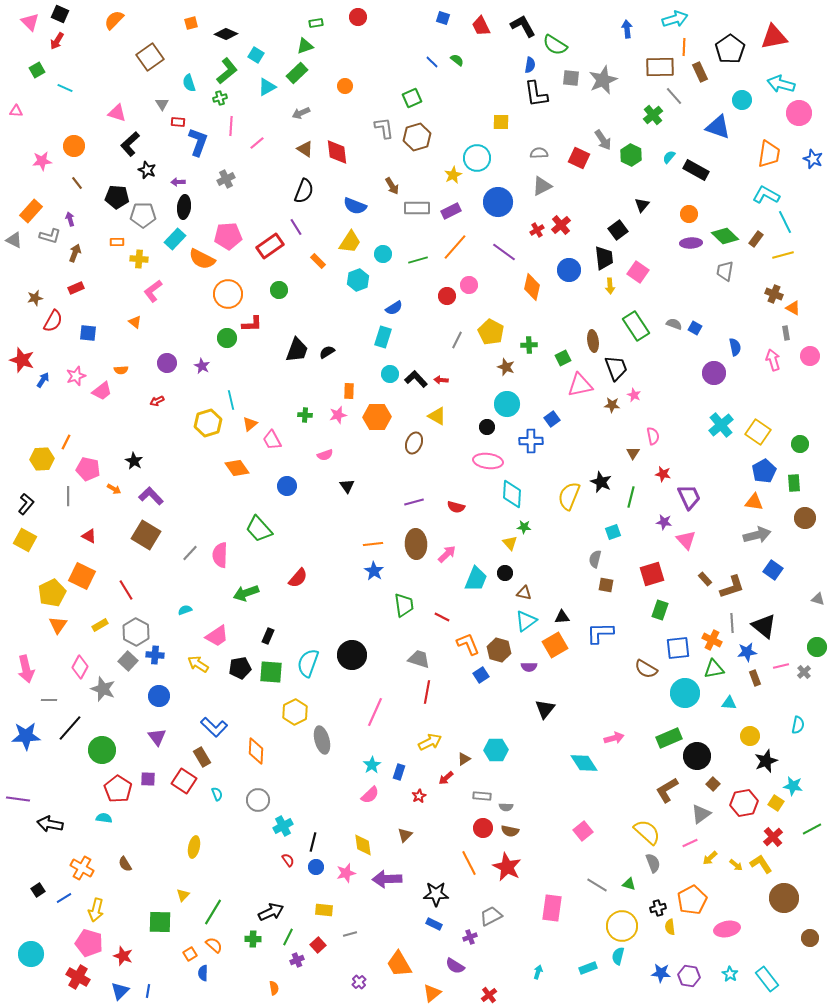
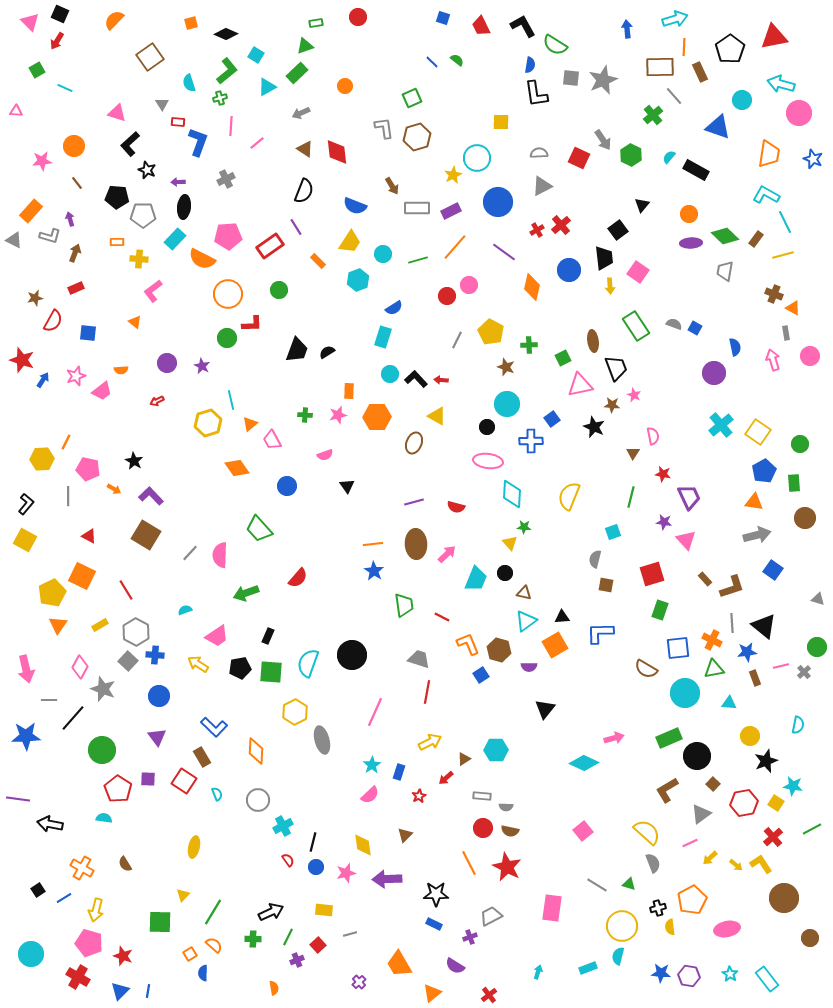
black star at (601, 482): moved 7 px left, 55 px up
black line at (70, 728): moved 3 px right, 10 px up
cyan diamond at (584, 763): rotated 32 degrees counterclockwise
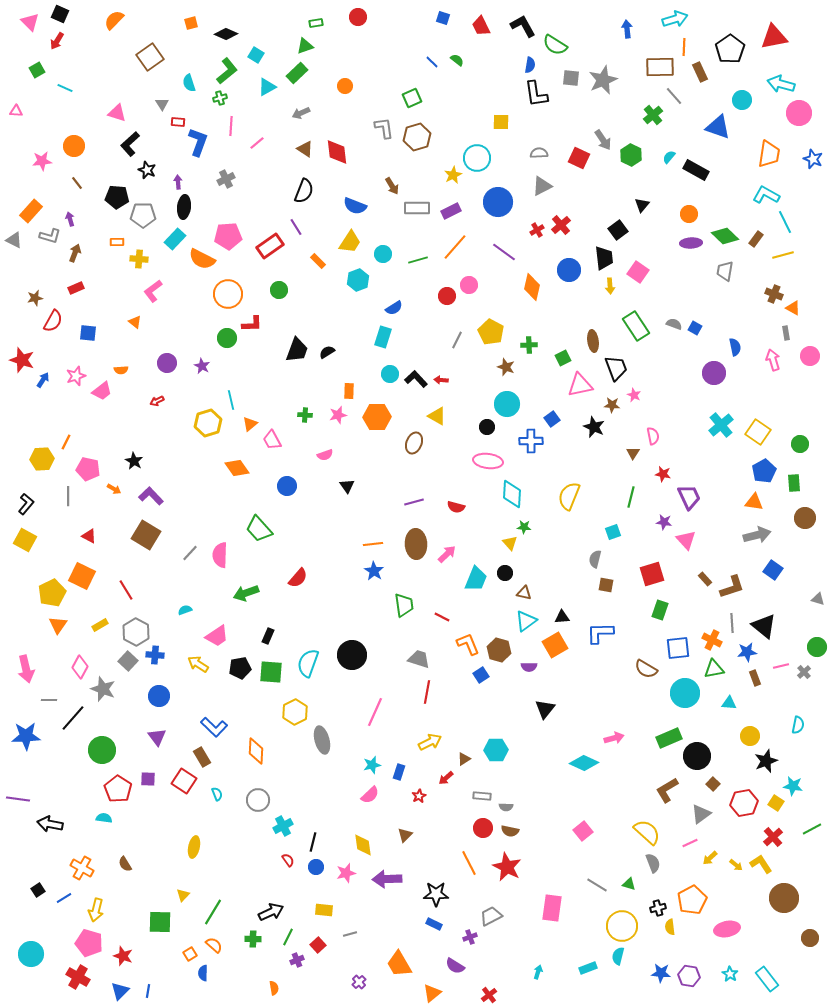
purple arrow at (178, 182): rotated 88 degrees clockwise
cyan star at (372, 765): rotated 18 degrees clockwise
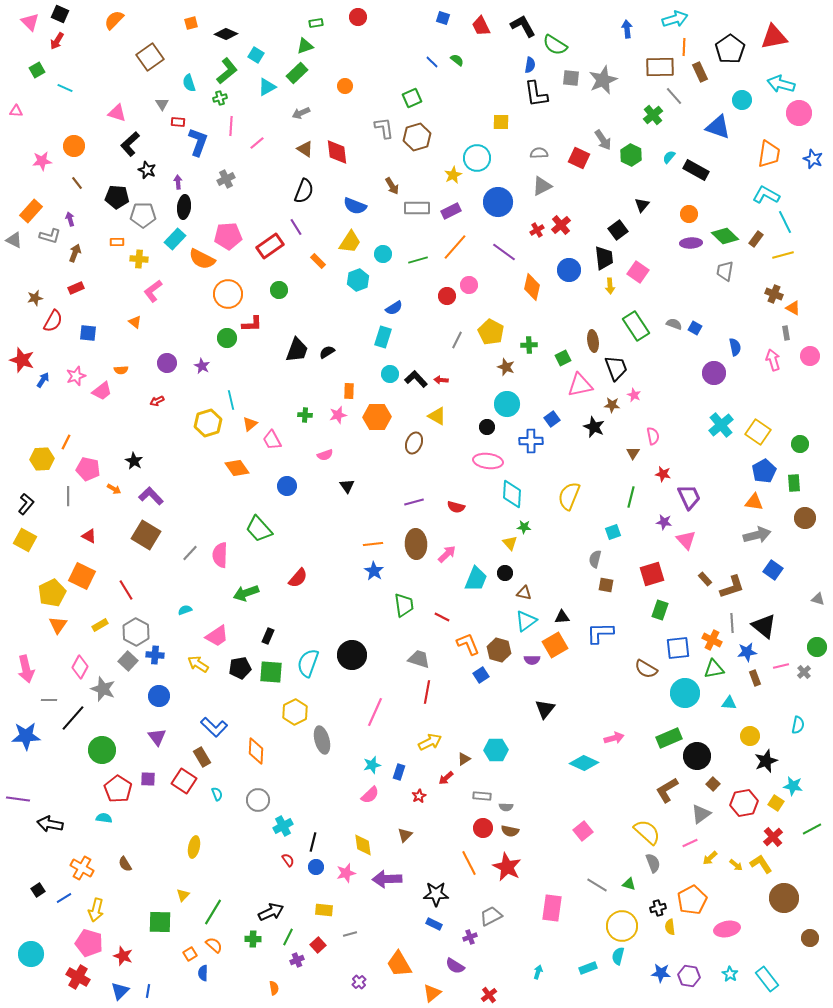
purple semicircle at (529, 667): moved 3 px right, 7 px up
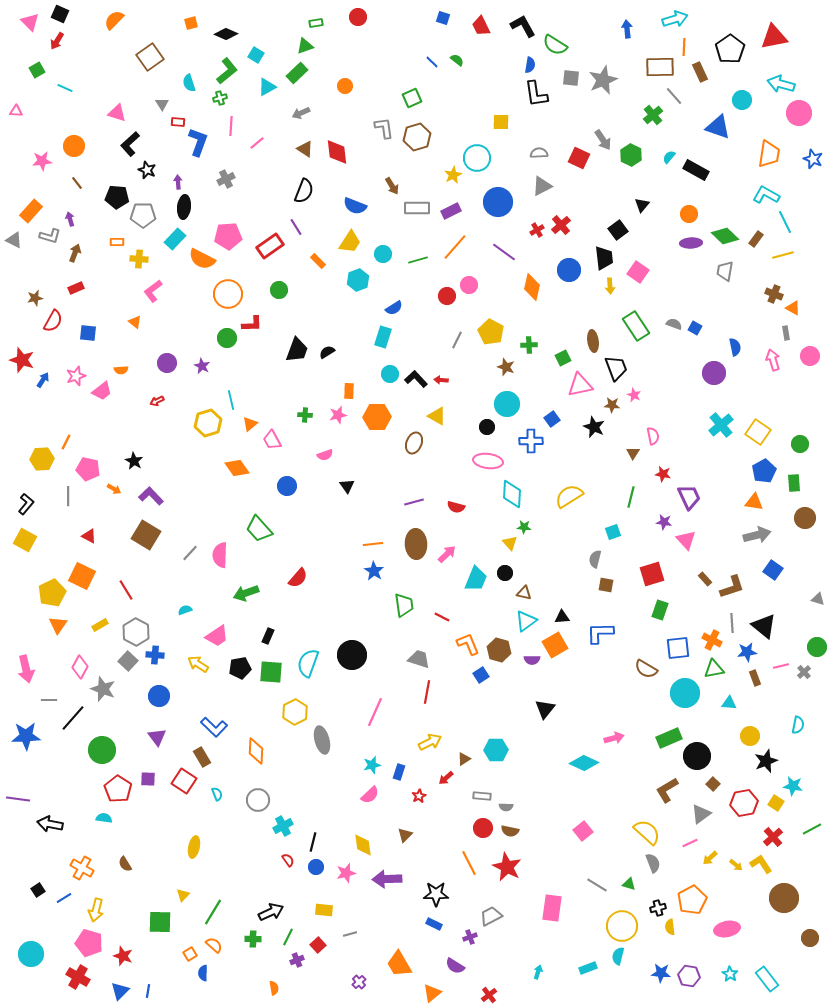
yellow semicircle at (569, 496): rotated 36 degrees clockwise
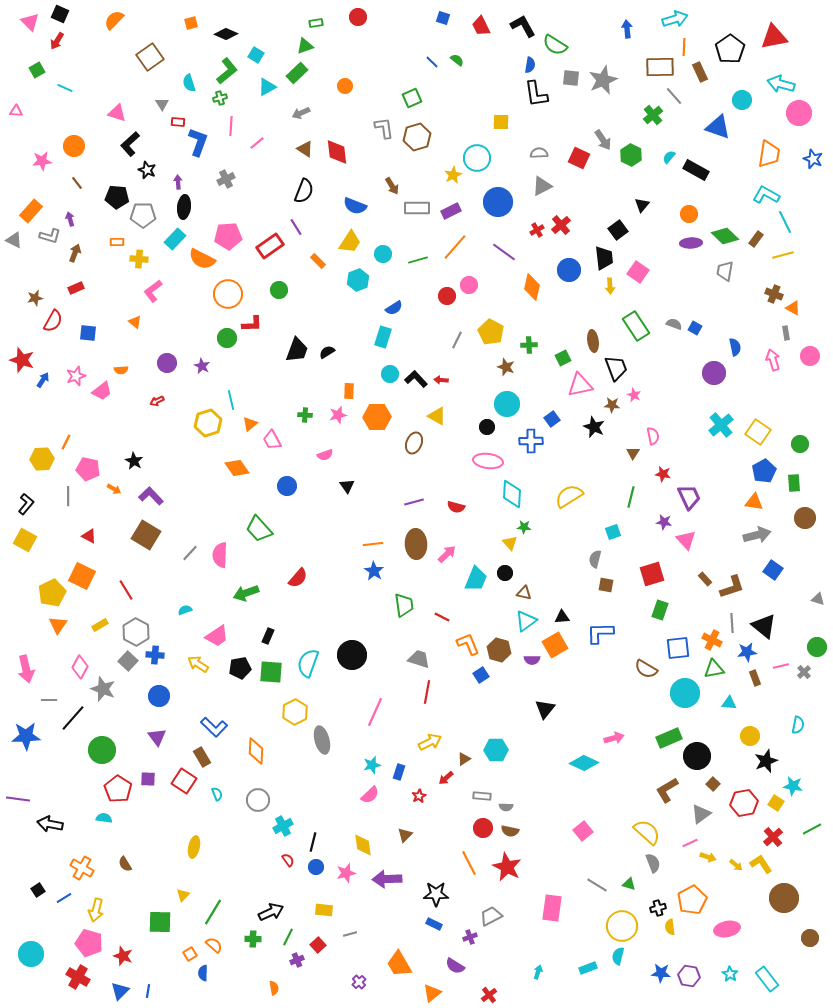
yellow arrow at (710, 858): moved 2 px left, 1 px up; rotated 119 degrees counterclockwise
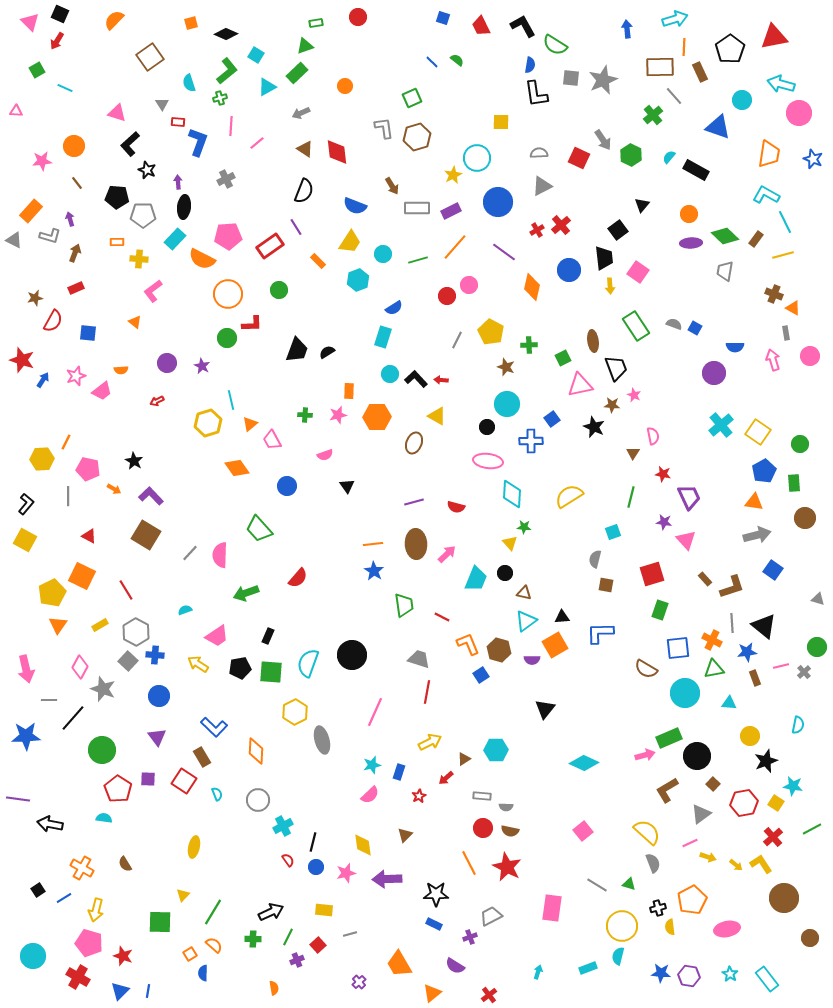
blue semicircle at (735, 347): rotated 102 degrees clockwise
pink arrow at (614, 738): moved 31 px right, 17 px down
cyan circle at (31, 954): moved 2 px right, 2 px down
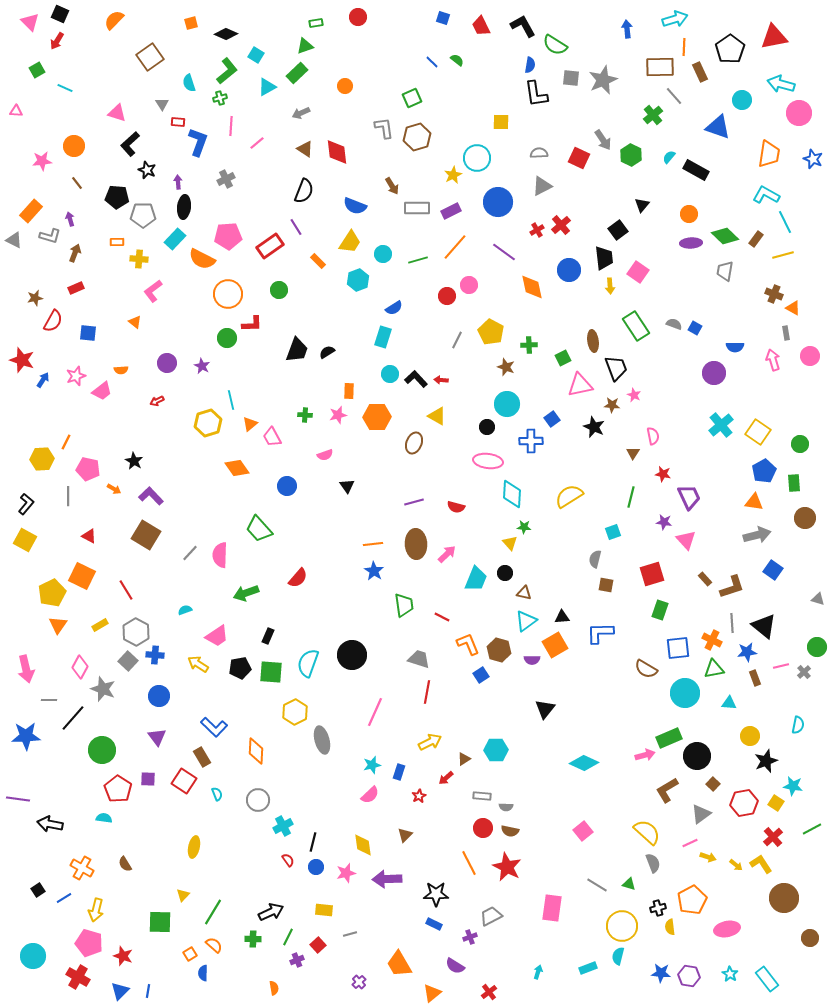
orange diamond at (532, 287): rotated 24 degrees counterclockwise
pink trapezoid at (272, 440): moved 3 px up
red cross at (489, 995): moved 3 px up
